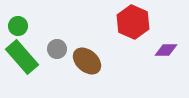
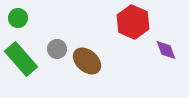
green circle: moved 8 px up
purple diamond: rotated 70 degrees clockwise
green rectangle: moved 1 px left, 2 px down
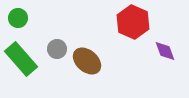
purple diamond: moved 1 px left, 1 px down
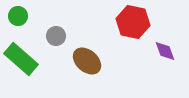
green circle: moved 2 px up
red hexagon: rotated 12 degrees counterclockwise
gray circle: moved 1 px left, 13 px up
green rectangle: rotated 8 degrees counterclockwise
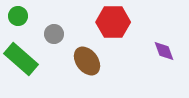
red hexagon: moved 20 px left; rotated 12 degrees counterclockwise
gray circle: moved 2 px left, 2 px up
purple diamond: moved 1 px left
brown ellipse: rotated 12 degrees clockwise
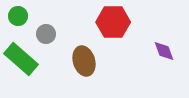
gray circle: moved 8 px left
brown ellipse: moved 3 px left; rotated 20 degrees clockwise
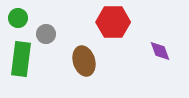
green circle: moved 2 px down
purple diamond: moved 4 px left
green rectangle: rotated 56 degrees clockwise
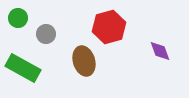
red hexagon: moved 4 px left, 5 px down; rotated 16 degrees counterclockwise
green rectangle: moved 2 px right, 9 px down; rotated 68 degrees counterclockwise
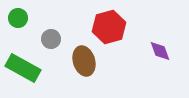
gray circle: moved 5 px right, 5 px down
